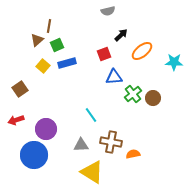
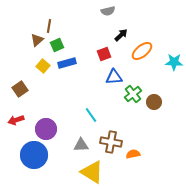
brown circle: moved 1 px right, 4 px down
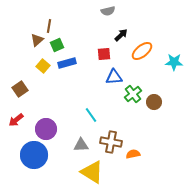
red square: rotated 16 degrees clockwise
red arrow: rotated 21 degrees counterclockwise
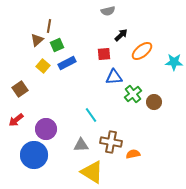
blue rectangle: rotated 12 degrees counterclockwise
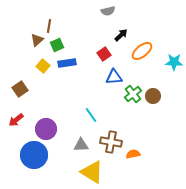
red square: rotated 32 degrees counterclockwise
blue rectangle: rotated 18 degrees clockwise
brown circle: moved 1 px left, 6 px up
